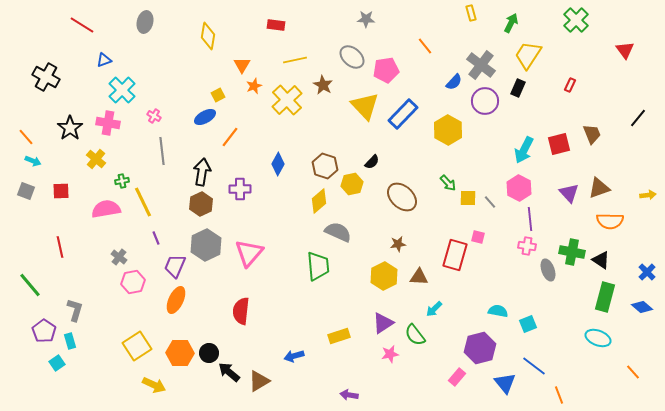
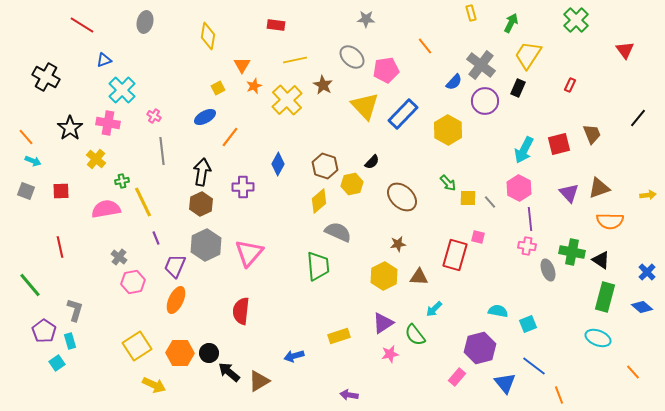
yellow square at (218, 95): moved 7 px up
purple cross at (240, 189): moved 3 px right, 2 px up
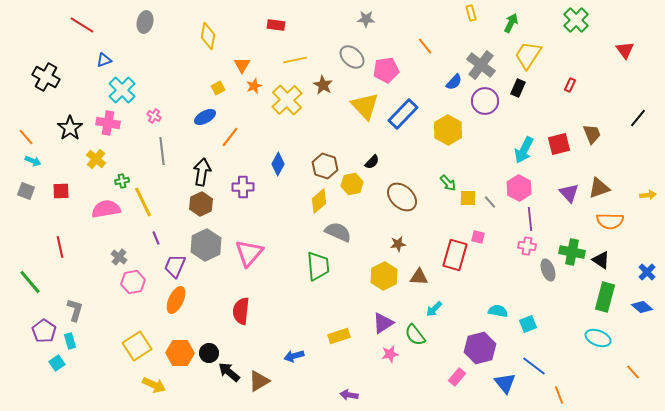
green line at (30, 285): moved 3 px up
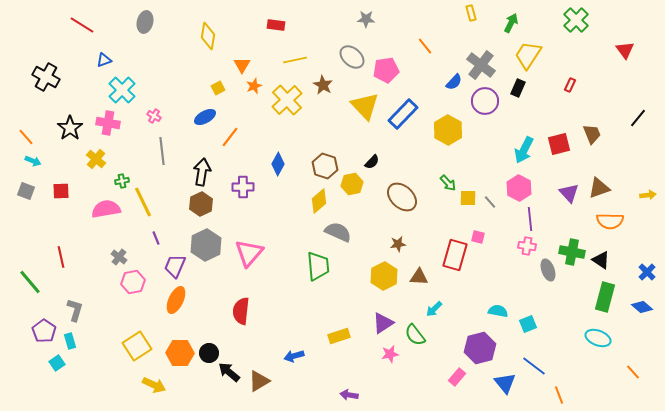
red line at (60, 247): moved 1 px right, 10 px down
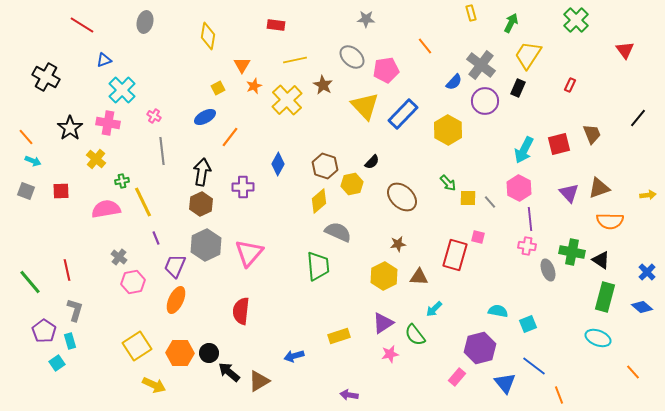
red line at (61, 257): moved 6 px right, 13 px down
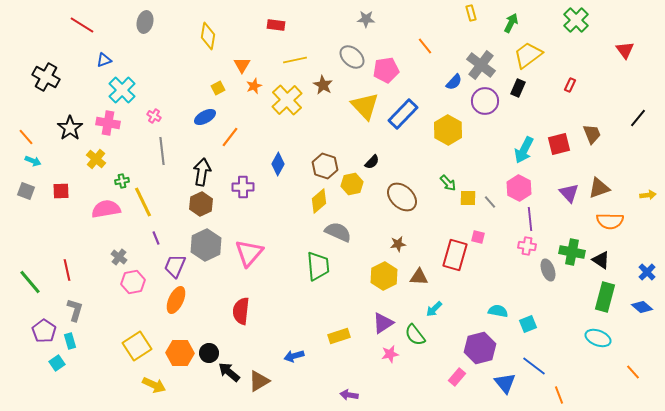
yellow trapezoid at (528, 55): rotated 20 degrees clockwise
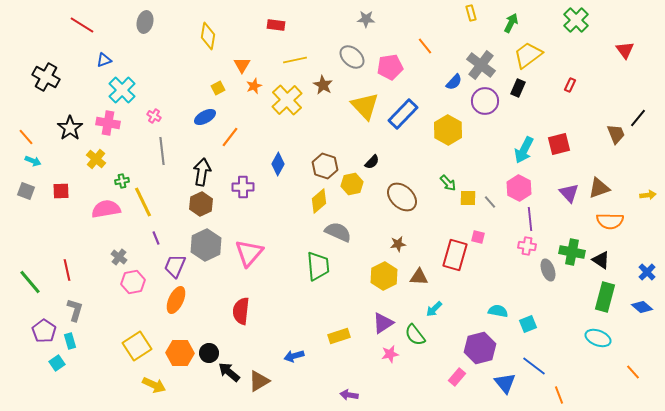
pink pentagon at (386, 70): moved 4 px right, 3 px up
brown trapezoid at (592, 134): moved 24 px right
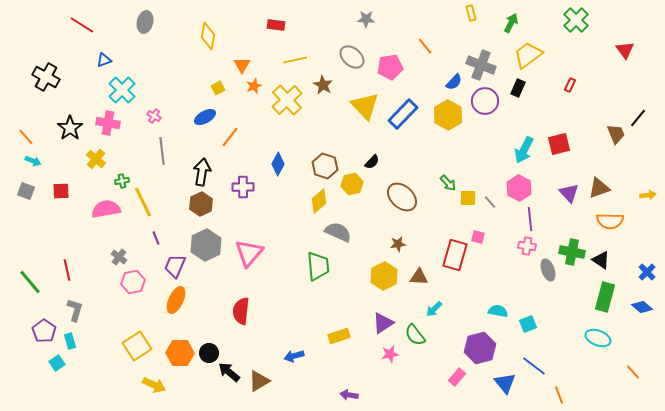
gray cross at (481, 65): rotated 16 degrees counterclockwise
yellow hexagon at (448, 130): moved 15 px up
